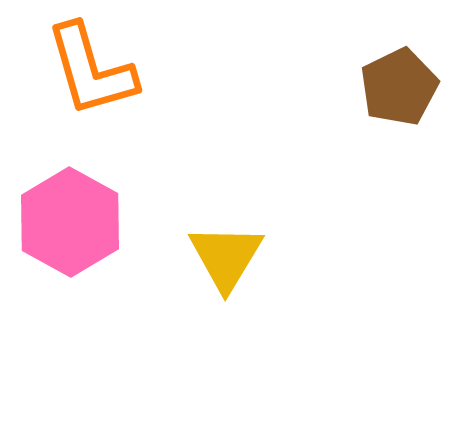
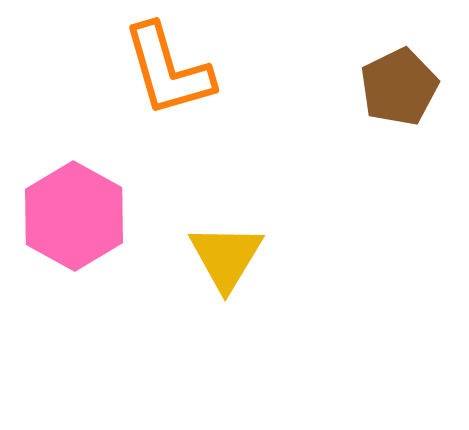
orange L-shape: moved 77 px right
pink hexagon: moved 4 px right, 6 px up
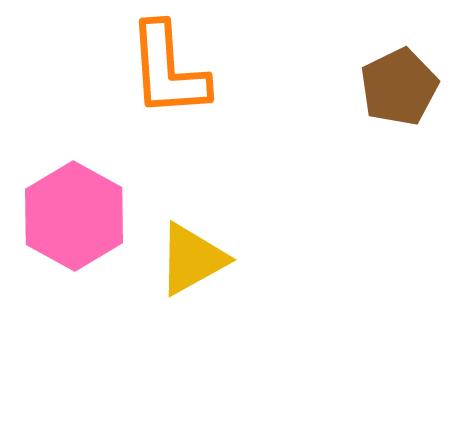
orange L-shape: rotated 12 degrees clockwise
yellow triangle: moved 34 px left, 2 px down; rotated 30 degrees clockwise
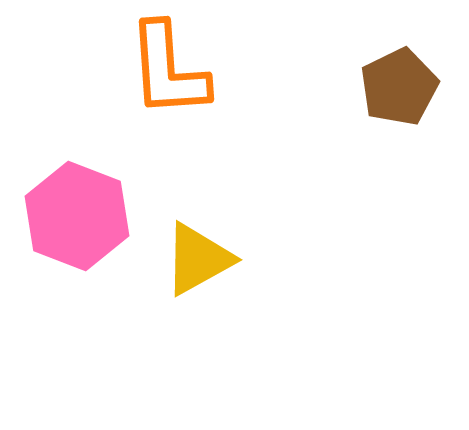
pink hexagon: moved 3 px right; rotated 8 degrees counterclockwise
yellow triangle: moved 6 px right
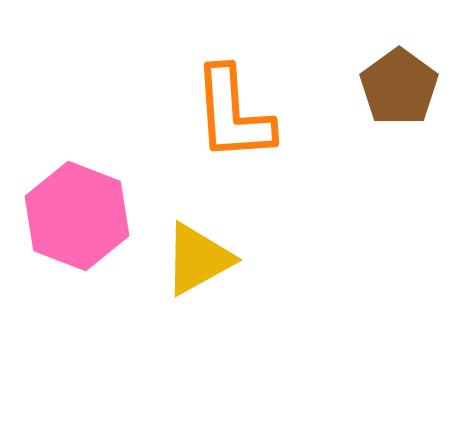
orange L-shape: moved 65 px right, 44 px down
brown pentagon: rotated 10 degrees counterclockwise
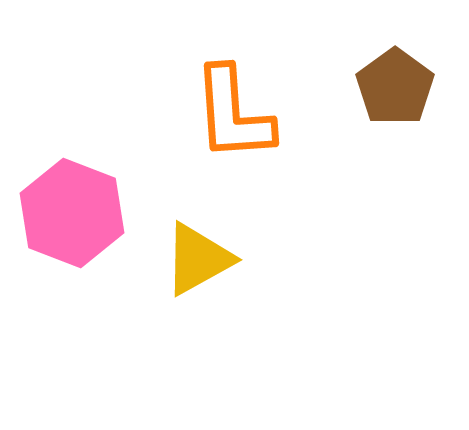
brown pentagon: moved 4 px left
pink hexagon: moved 5 px left, 3 px up
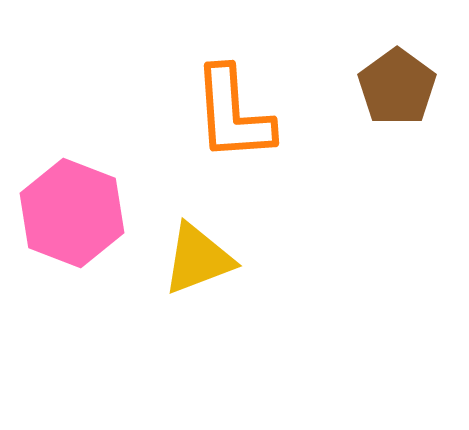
brown pentagon: moved 2 px right
yellow triangle: rotated 8 degrees clockwise
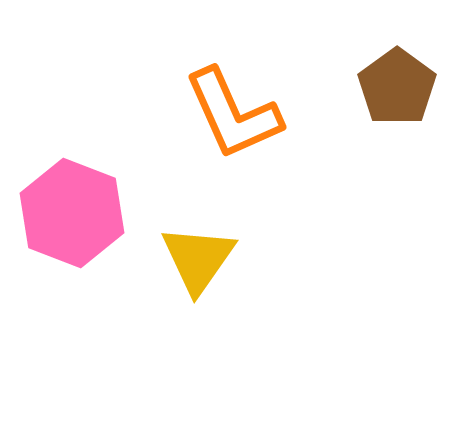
orange L-shape: rotated 20 degrees counterclockwise
yellow triangle: rotated 34 degrees counterclockwise
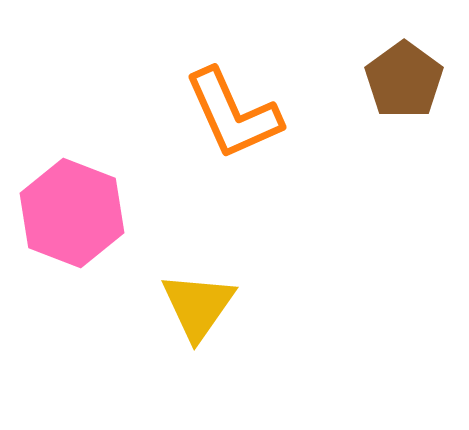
brown pentagon: moved 7 px right, 7 px up
yellow triangle: moved 47 px down
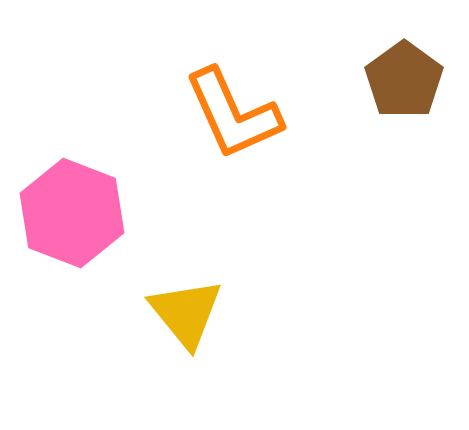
yellow triangle: moved 12 px left, 7 px down; rotated 14 degrees counterclockwise
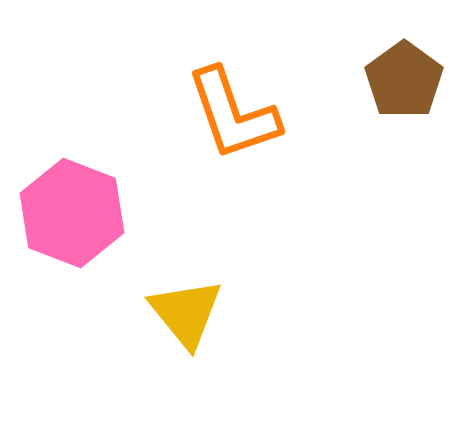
orange L-shape: rotated 5 degrees clockwise
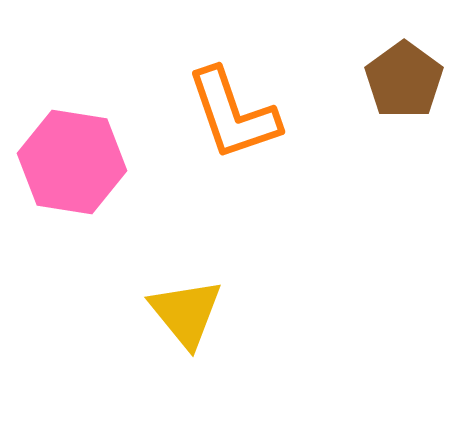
pink hexagon: moved 51 px up; rotated 12 degrees counterclockwise
